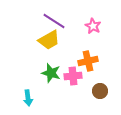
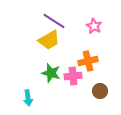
pink star: moved 1 px right
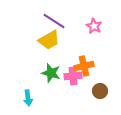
orange cross: moved 4 px left, 5 px down
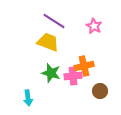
yellow trapezoid: moved 1 px left, 2 px down; rotated 130 degrees counterclockwise
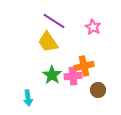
pink star: moved 1 px left, 1 px down
yellow trapezoid: rotated 145 degrees counterclockwise
green star: moved 1 px right, 2 px down; rotated 18 degrees clockwise
brown circle: moved 2 px left, 1 px up
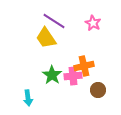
pink star: moved 4 px up
yellow trapezoid: moved 2 px left, 4 px up
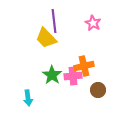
purple line: rotated 50 degrees clockwise
yellow trapezoid: rotated 10 degrees counterclockwise
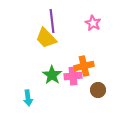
purple line: moved 2 px left
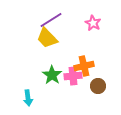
purple line: moved 1 px left, 1 px up; rotated 65 degrees clockwise
yellow trapezoid: moved 1 px right
brown circle: moved 4 px up
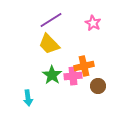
yellow trapezoid: moved 2 px right, 6 px down
